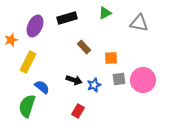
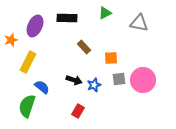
black rectangle: rotated 18 degrees clockwise
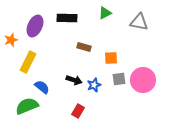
gray triangle: moved 1 px up
brown rectangle: rotated 32 degrees counterclockwise
green semicircle: rotated 50 degrees clockwise
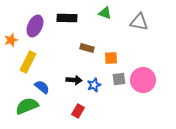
green triangle: rotated 48 degrees clockwise
brown rectangle: moved 3 px right, 1 px down
black arrow: rotated 14 degrees counterclockwise
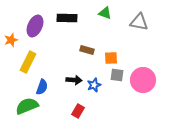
brown rectangle: moved 2 px down
gray square: moved 2 px left, 4 px up; rotated 16 degrees clockwise
blue semicircle: rotated 70 degrees clockwise
